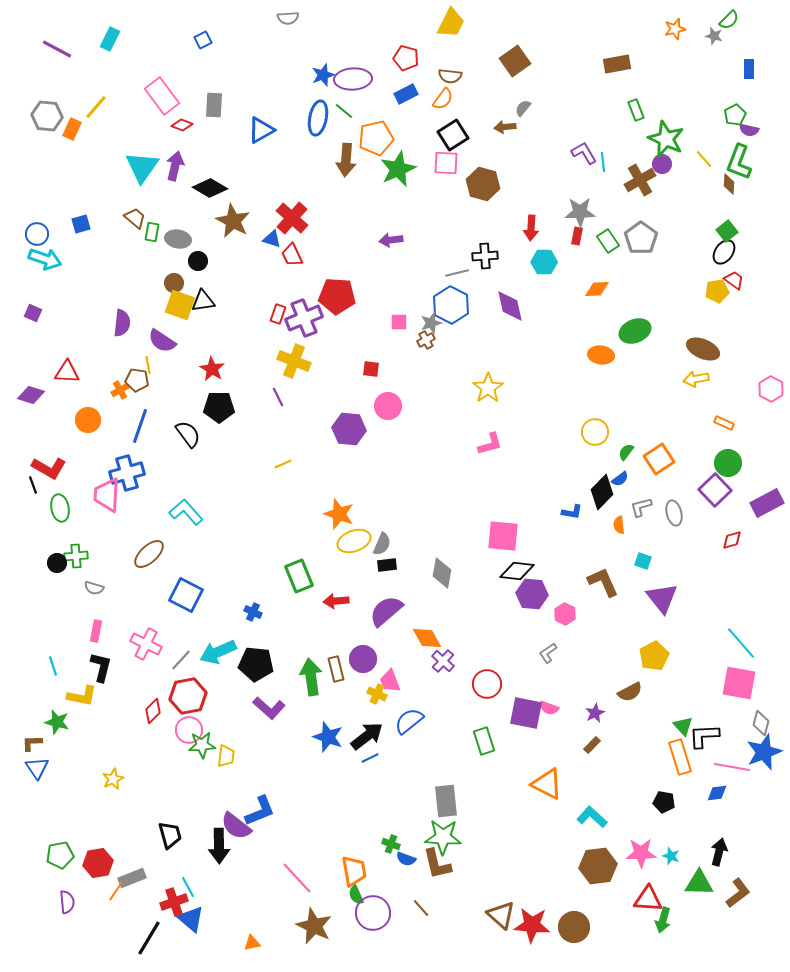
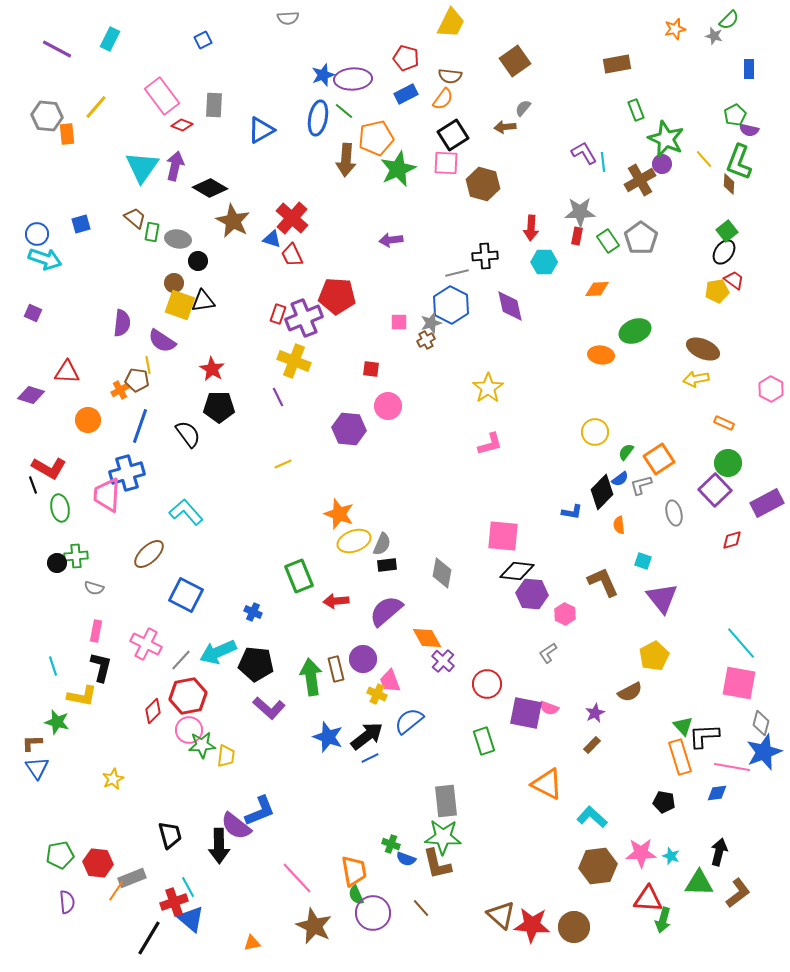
orange rectangle at (72, 129): moved 5 px left, 5 px down; rotated 30 degrees counterclockwise
gray L-shape at (641, 507): moved 22 px up
red hexagon at (98, 863): rotated 16 degrees clockwise
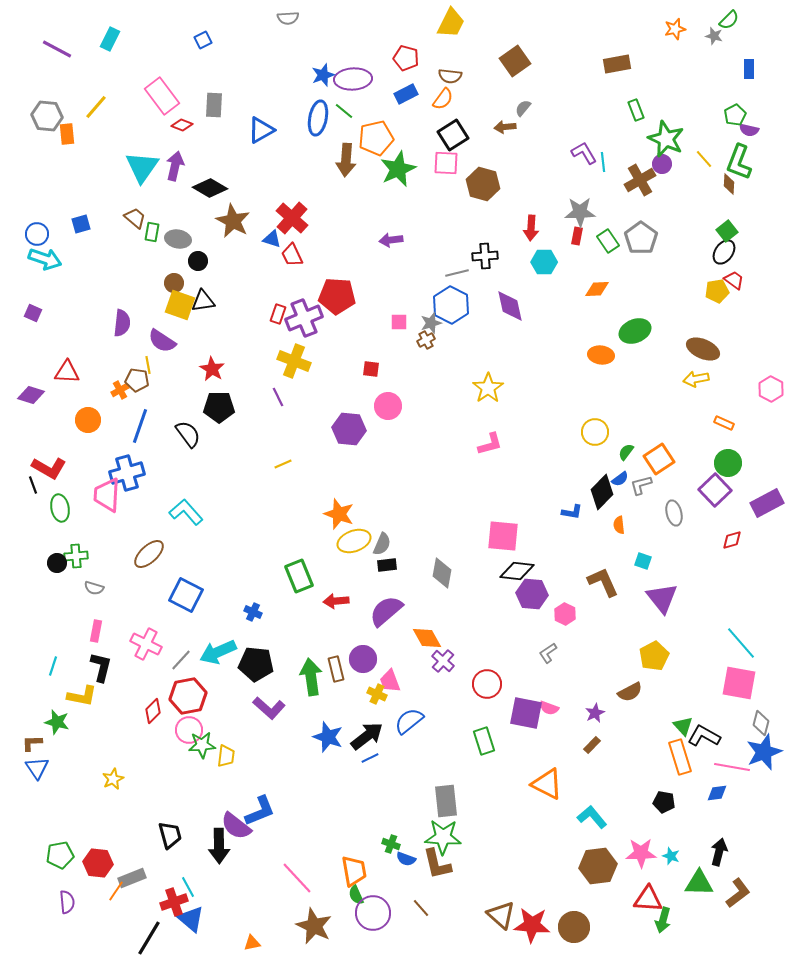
cyan line at (53, 666): rotated 36 degrees clockwise
black L-shape at (704, 736): rotated 32 degrees clockwise
cyan L-shape at (592, 817): rotated 8 degrees clockwise
